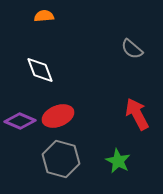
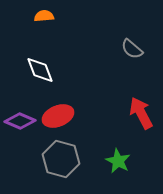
red arrow: moved 4 px right, 1 px up
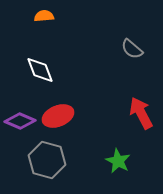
gray hexagon: moved 14 px left, 1 px down
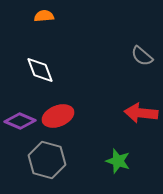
gray semicircle: moved 10 px right, 7 px down
red arrow: rotated 56 degrees counterclockwise
green star: rotated 10 degrees counterclockwise
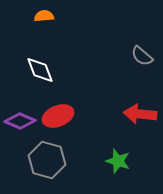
red arrow: moved 1 px left, 1 px down
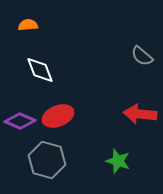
orange semicircle: moved 16 px left, 9 px down
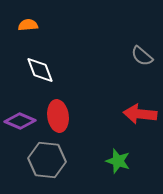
red ellipse: rotated 76 degrees counterclockwise
gray hexagon: rotated 9 degrees counterclockwise
